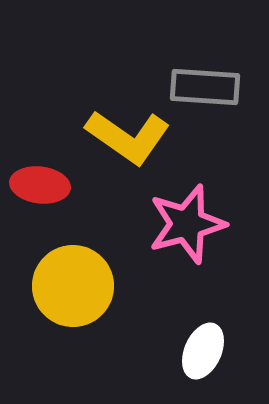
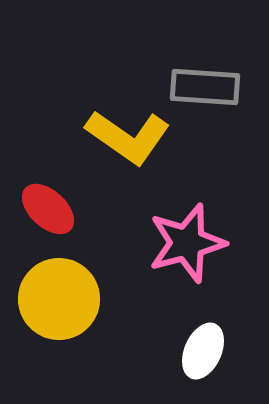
red ellipse: moved 8 px right, 24 px down; rotated 36 degrees clockwise
pink star: moved 19 px down
yellow circle: moved 14 px left, 13 px down
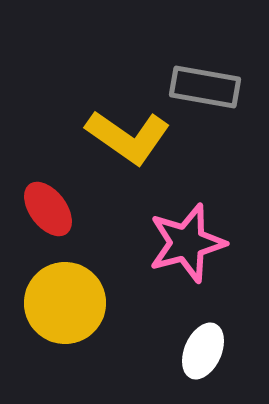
gray rectangle: rotated 6 degrees clockwise
red ellipse: rotated 10 degrees clockwise
yellow circle: moved 6 px right, 4 px down
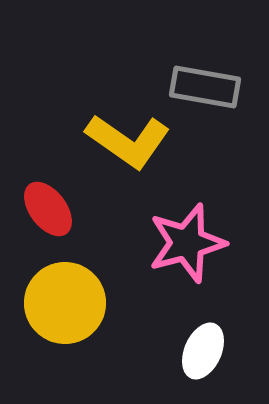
yellow L-shape: moved 4 px down
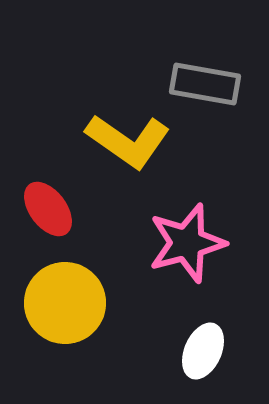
gray rectangle: moved 3 px up
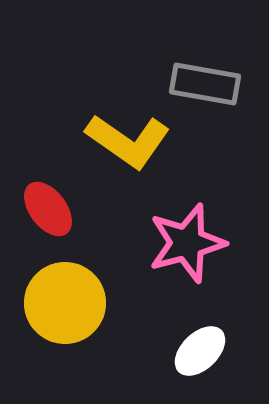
white ellipse: moved 3 px left; rotated 22 degrees clockwise
